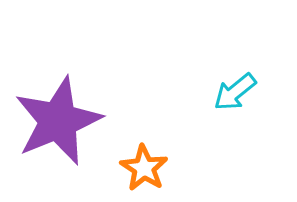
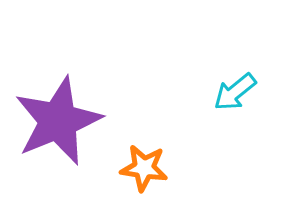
orange star: rotated 24 degrees counterclockwise
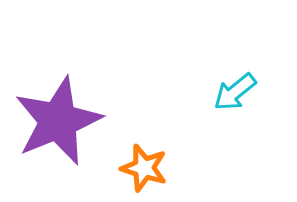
orange star: rotated 9 degrees clockwise
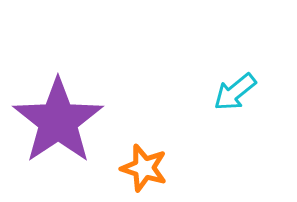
purple star: rotated 12 degrees counterclockwise
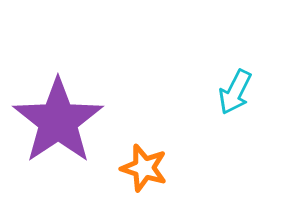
cyan arrow: rotated 24 degrees counterclockwise
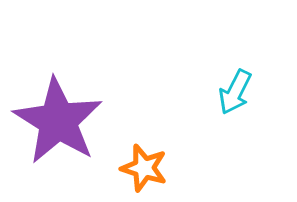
purple star: rotated 6 degrees counterclockwise
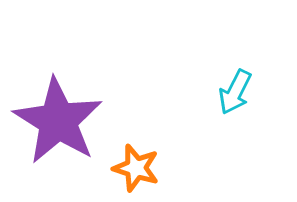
orange star: moved 8 px left
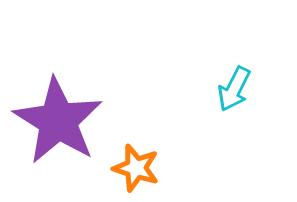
cyan arrow: moved 1 px left, 3 px up
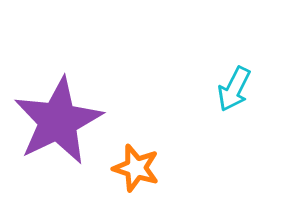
purple star: rotated 14 degrees clockwise
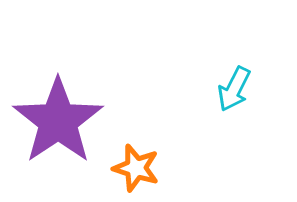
purple star: rotated 8 degrees counterclockwise
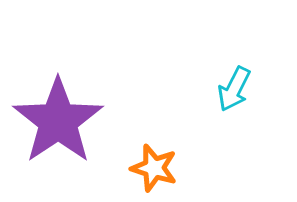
orange star: moved 18 px right
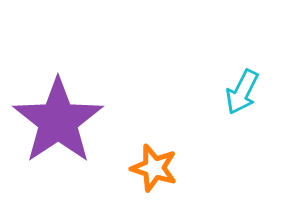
cyan arrow: moved 8 px right, 3 px down
